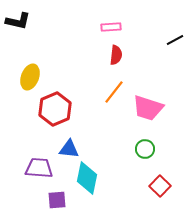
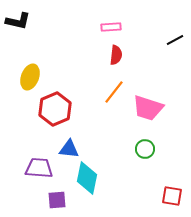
red square: moved 12 px right, 10 px down; rotated 35 degrees counterclockwise
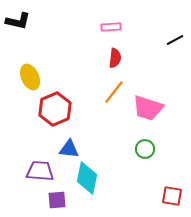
red semicircle: moved 1 px left, 3 px down
yellow ellipse: rotated 45 degrees counterclockwise
purple trapezoid: moved 1 px right, 3 px down
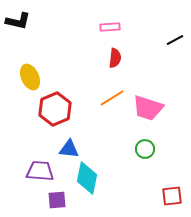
pink rectangle: moved 1 px left
orange line: moved 2 px left, 6 px down; rotated 20 degrees clockwise
red square: rotated 15 degrees counterclockwise
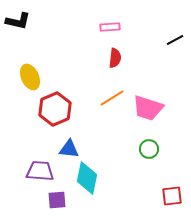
green circle: moved 4 px right
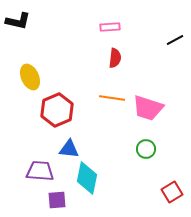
orange line: rotated 40 degrees clockwise
red hexagon: moved 2 px right, 1 px down
green circle: moved 3 px left
red square: moved 4 px up; rotated 25 degrees counterclockwise
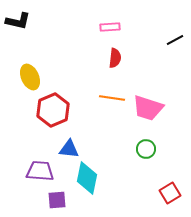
red hexagon: moved 4 px left
red square: moved 2 px left, 1 px down
